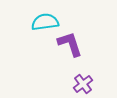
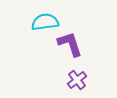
purple cross: moved 6 px left, 4 px up
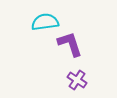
purple cross: rotated 18 degrees counterclockwise
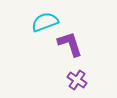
cyan semicircle: rotated 12 degrees counterclockwise
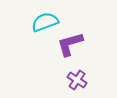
purple L-shape: rotated 88 degrees counterclockwise
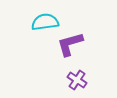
cyan semicircle: rotated 12 degrees clockwise
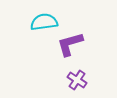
cyan semicircle: moved 1 px left
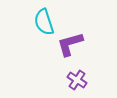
cyan semicircle: rotated 100 degrees counterclockwise
